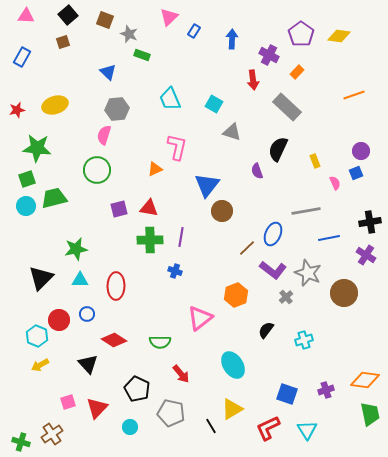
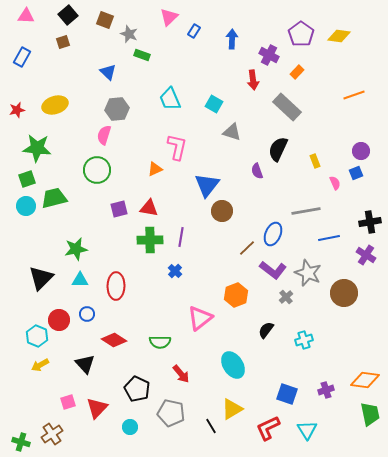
blue cross at (175, 271): rotated 24 degrees clockwise
black triangle at (88, 364): moved 3 px left
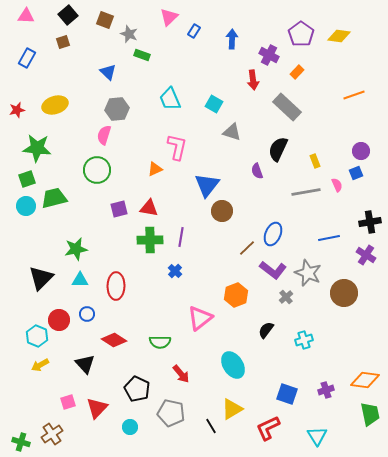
blue rectangle at (22, 57): moved 5 px right, 1 px down
pink semicircle at (335, 183): moved 2 px right, 2 px down
gray line at (306, 211): moved 19 px up
cyan triangle at (307, 430): moved 10 px right, 6 px down
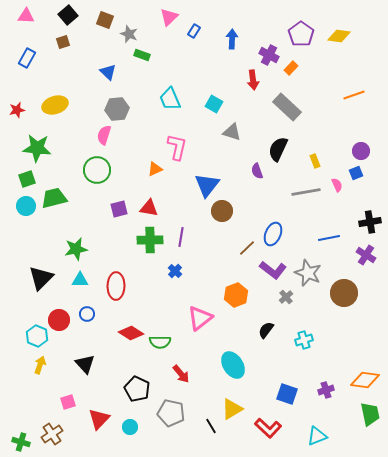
orange rectangle at (297, 72): moved 6 px left, 4 px up
red diamond at (114, 340): moved 17 px right, 7 px up
yellow arrow at (40, 365): rotated 138 degrees clockwise
red triangle at (97, 408): moved 2 px right, 11 px down
red L-shape at (268, 428): rotated 112 degrees counterclockwise
cyan triangle at (317, 436): rotated 40 degrees clockwise
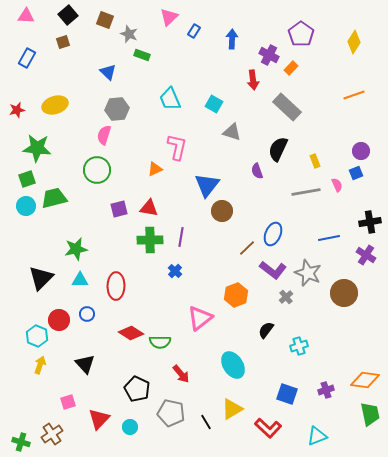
yellow diamond at (339, 36): moved 15 px right, 6 px down; rotated 65 degrees counterclockwise
cyan cross at (304, 340): moved 5 px left, 6 px down
black line at (211, 426): moved 5 px left, 4 px up
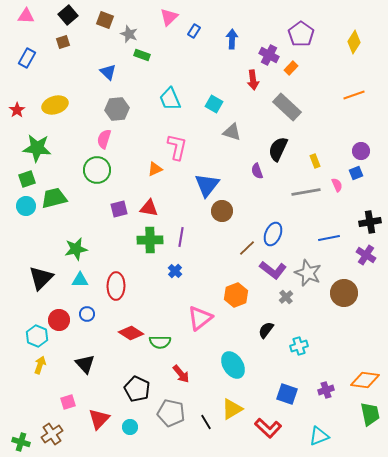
red star at (17, 110): rotated 21 degrees counterclockwise
pink semicircle at (104, 135): moved 4 px down
cyan triangle at (317, 436): moved 2 px right
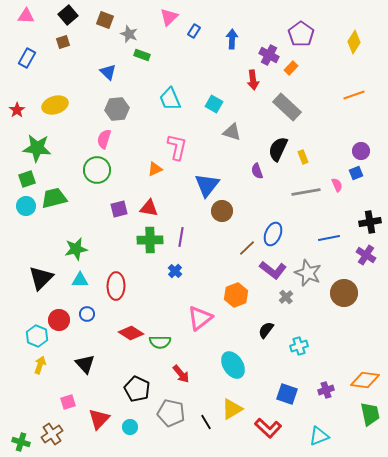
yellow rectangle at (315, 161): moved 12 px left, 4 px up
